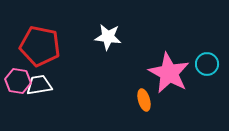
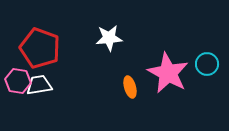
white star: moved 1 px right, 1 px down; rotated 12 degrees counterclockwise
red pentagon: moved 2 px down; rotated 9 degrees clockwise
pink star: moved 1 px left
orange ellipse: moved 14 px left, 13 px up
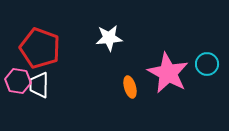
white trapezoid: rotated 80 degrees counterclockwise
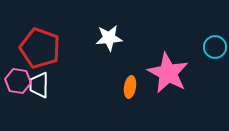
cyan circle: moved 8 px right, 17 px up
orange ellipse: rotated 25 degrees clockwise
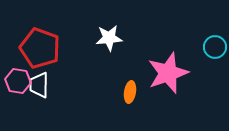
pink star: rotated 24 degrees clockwise
orange ellipse: moved 5 px down
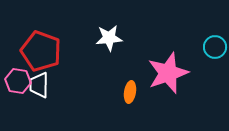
red pentagon: moved 1 px right, 3 px down
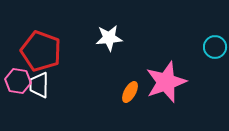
pink star: moved 2 px left, 9 px down
orange ellipse: rotated 20 degrees clockwise
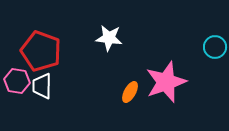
white star: rotated 12 degrees clockwise
pink hexagon: moved 1 px left
white trapezoid: moved 3 px right, 1 px down
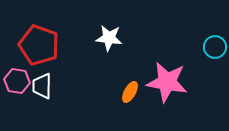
red pentagon: moved 2 px left, 6 px up
pink star: moved 1 px right; rotated 30 degrees clockwise
